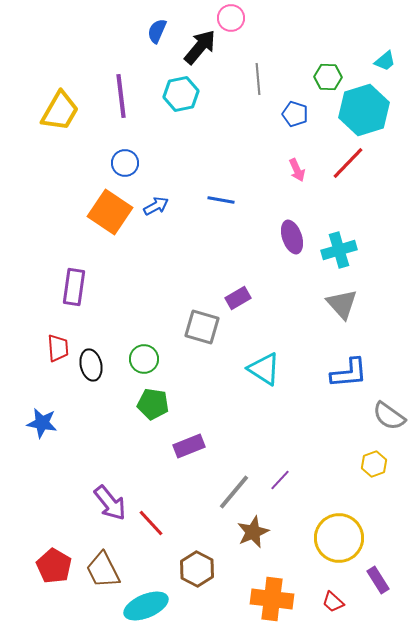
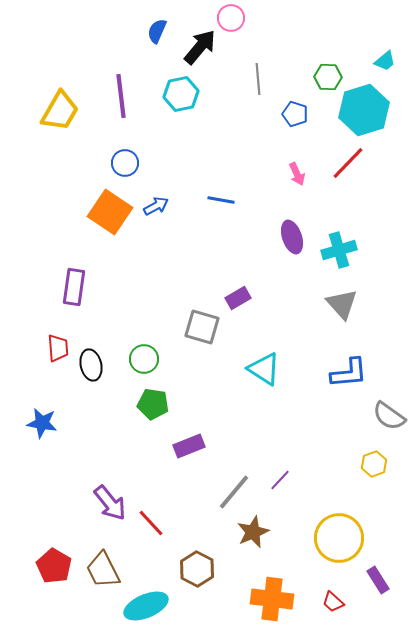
pink arrow at (297, 170): moved 4 px down
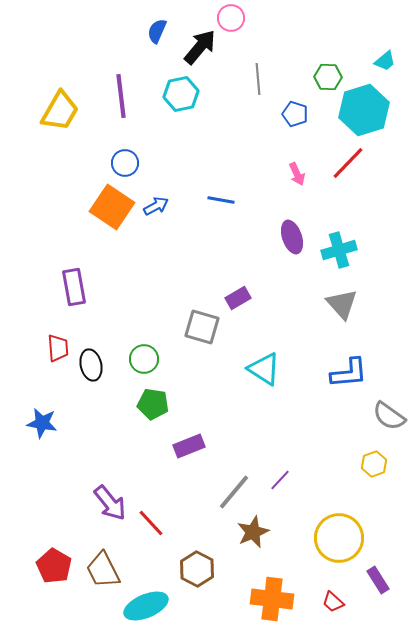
orange square at (110, 212): moved 2 px right, 5 px up
purple rectangle at (74, 287): rotated 18 degrees counterclockwise
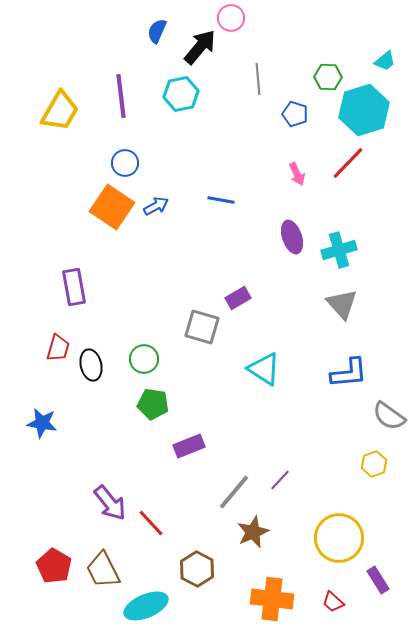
red trapezoid at (58, 348): rotated 20 degrees clockwise
